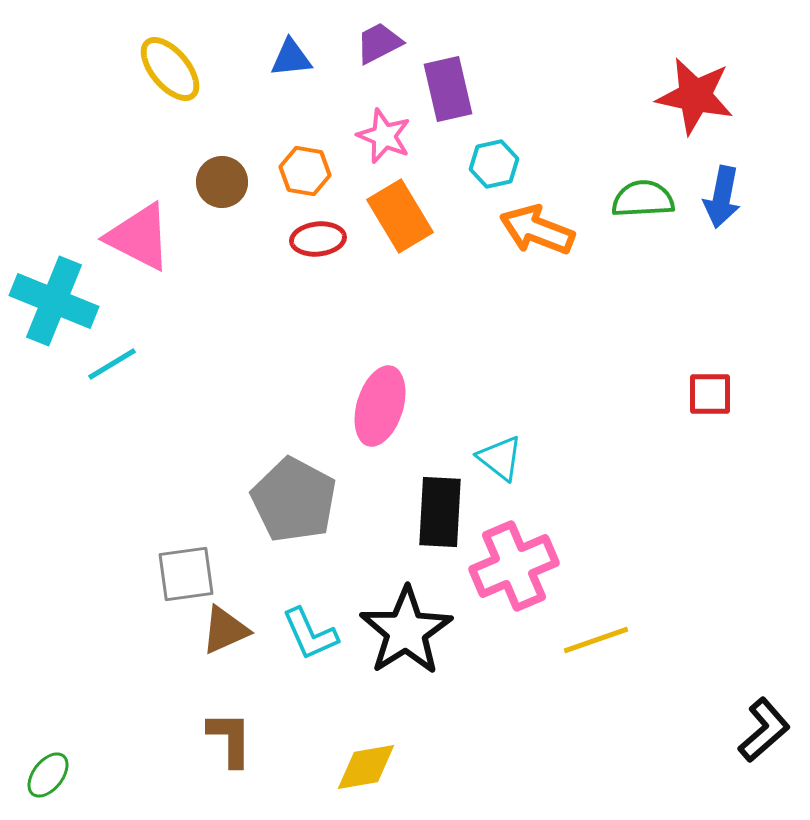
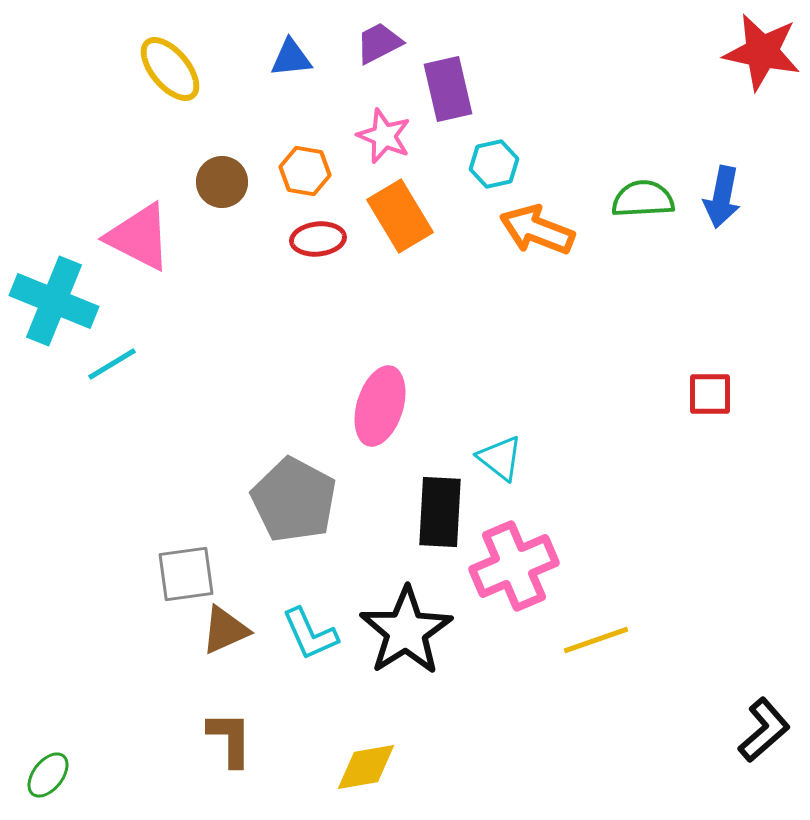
red star: moved 67 px right, 44 px up
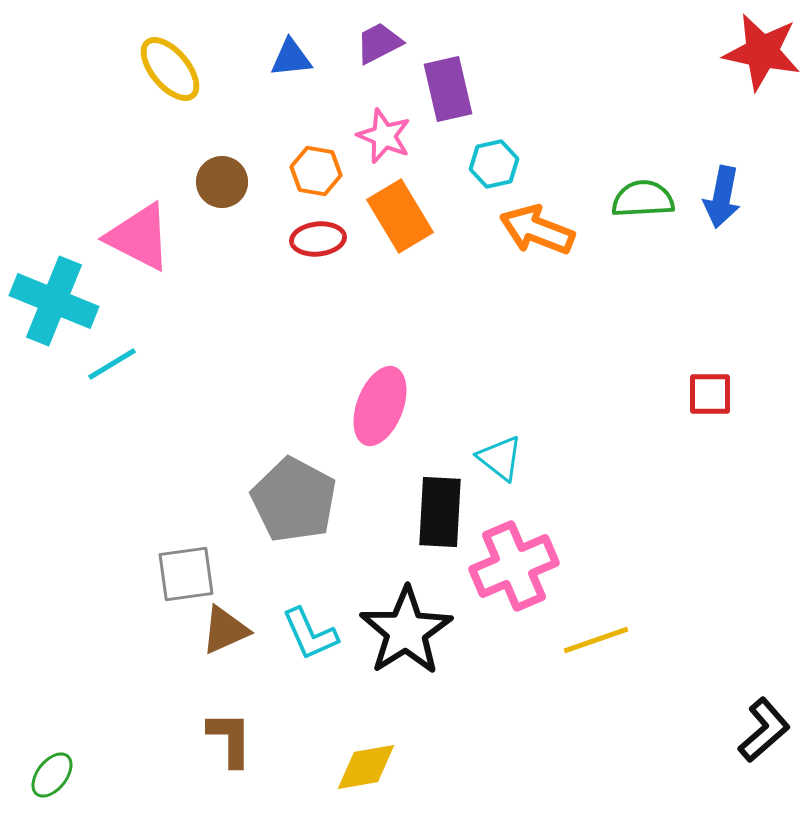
orange hexagon: moved 11 px right
pink ellipse: rotated 4 degrees clockwise
green ellipse: moved 4 px right
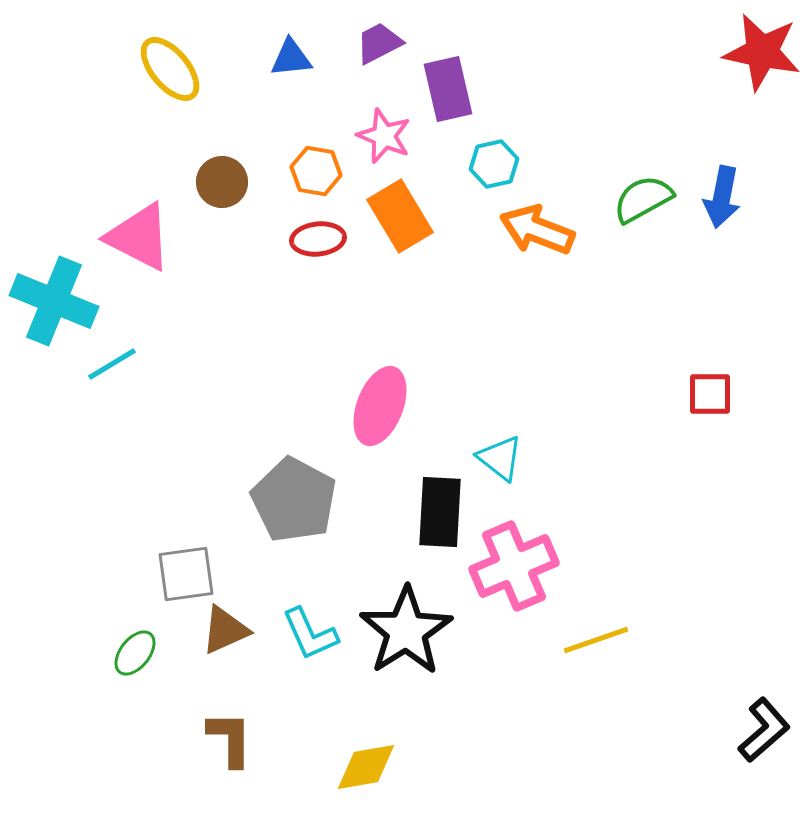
green semicircle: rotated 26 degrees counterclockwise
green ellipse: moved 83 px right, 122 px up
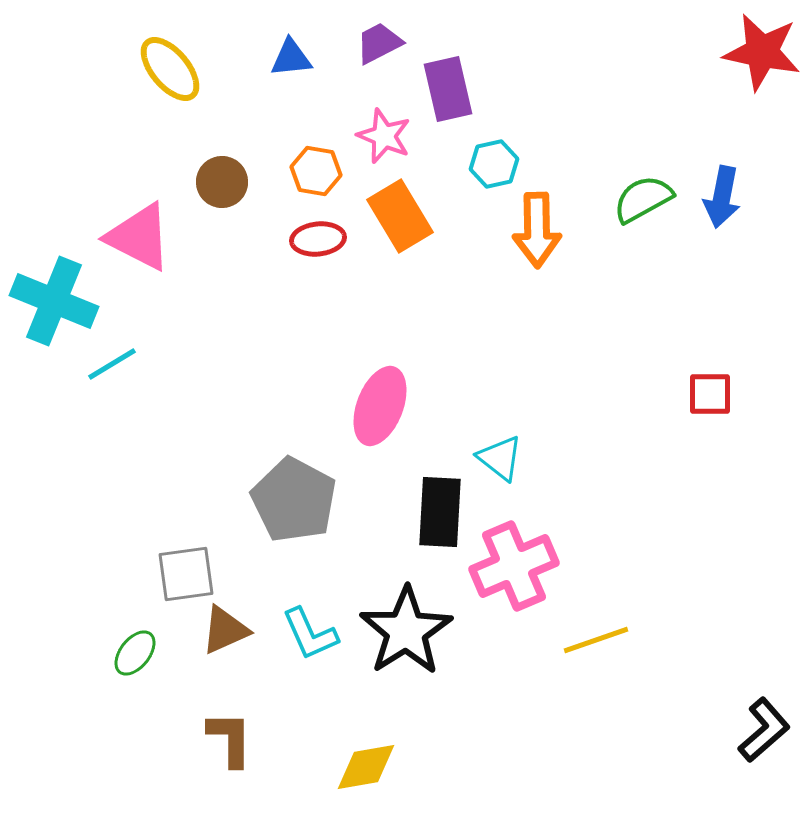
orange arrow: rotated 112 degrees counterclockwise
